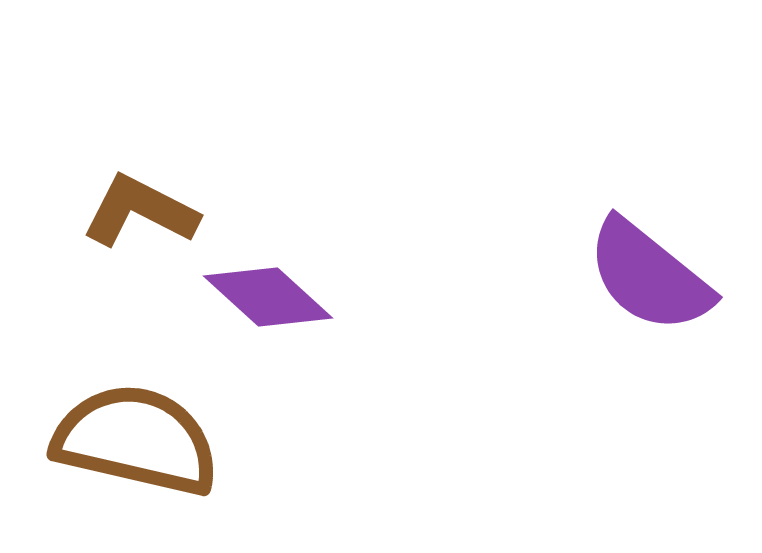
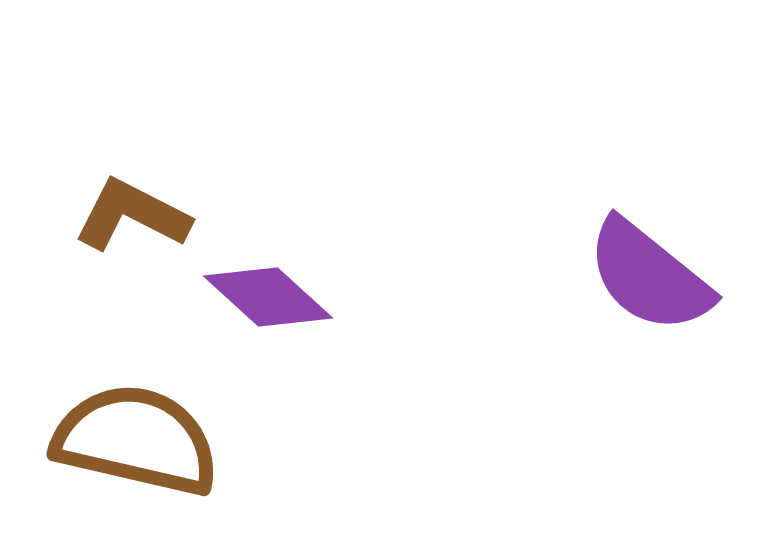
brown L-shape: moved 8 px left, 4 px down
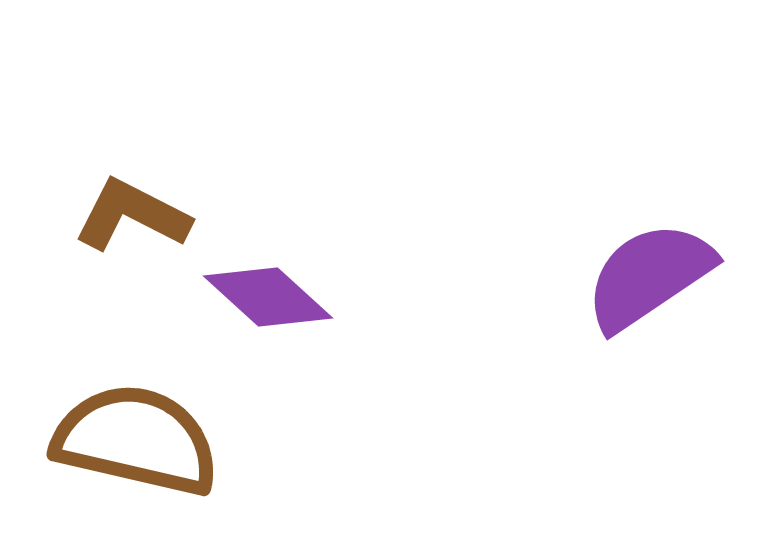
purple semicircle: rotated 107 degrees clockwise
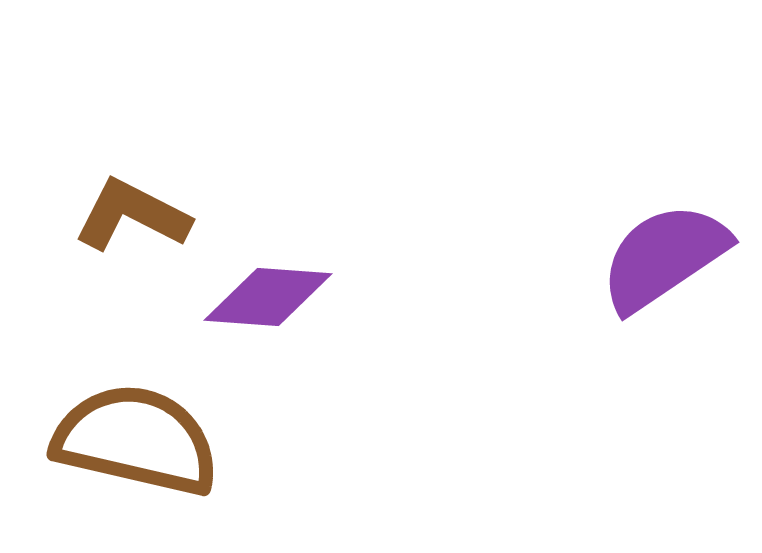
purple semicircle: moved 15 px right, 19 px up
purple diamond: rotated 38 degrees counterclockwise
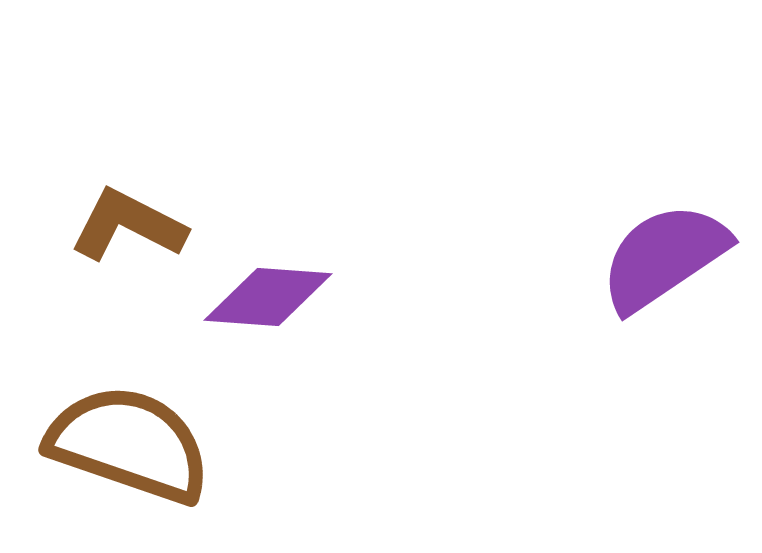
brown L-shape: moved 4 px left, 10 px down
brown semicircle: moved 7 px left, 4 px down; rotated 6 degrees clockwise
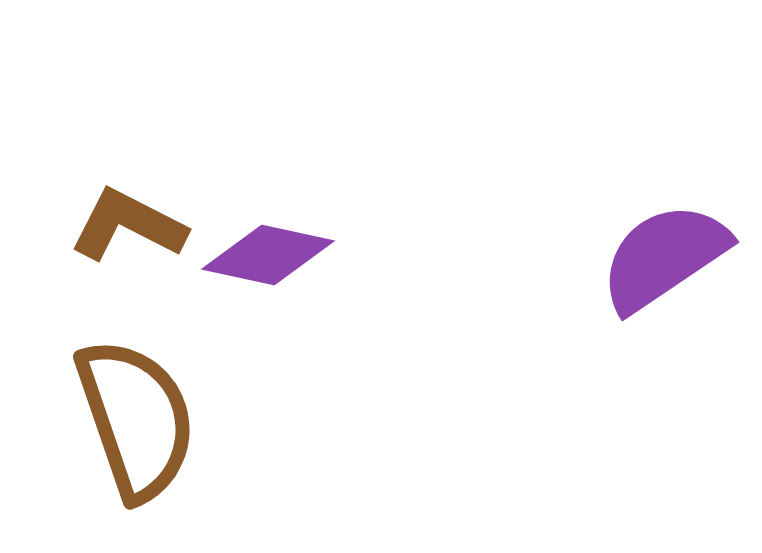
purple diamond: moved 42 px up; rotated 8 degrees clockwise
brown semicircle: moved 7 px right, 25 px up; rotated 52 degrees clockwise
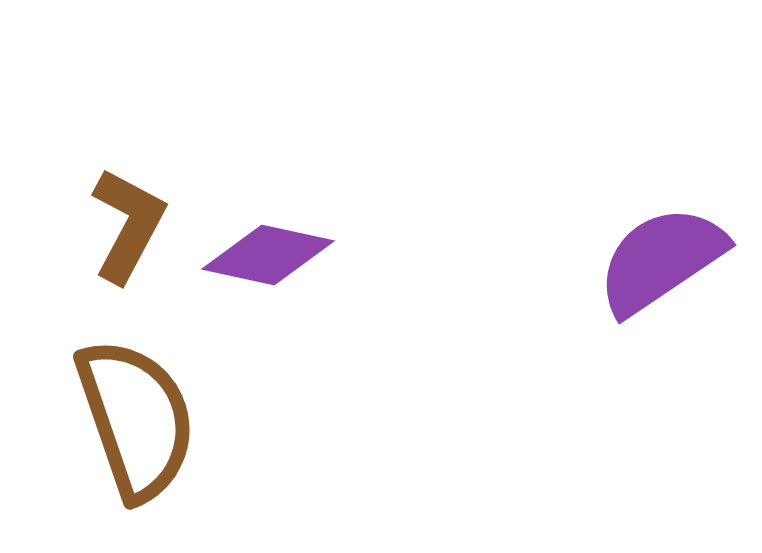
brown L-shape: rotated 91 degrees clockwise
purple semicircle: moved 3 px left, 3 px down
